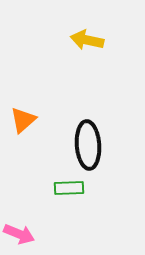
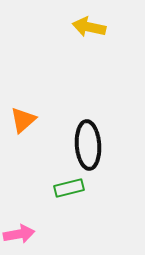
yellow arrow: moved 2 px right, 13 px up
green rectangle: rotated 12 degrees counterclockwise
pink arrow: rotated 32 degrees counterclockwise
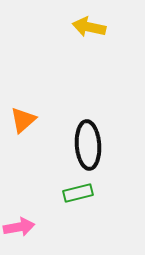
green rectangle: moved 9 px right, 5 px down
pink arrow: moved 7 px up
